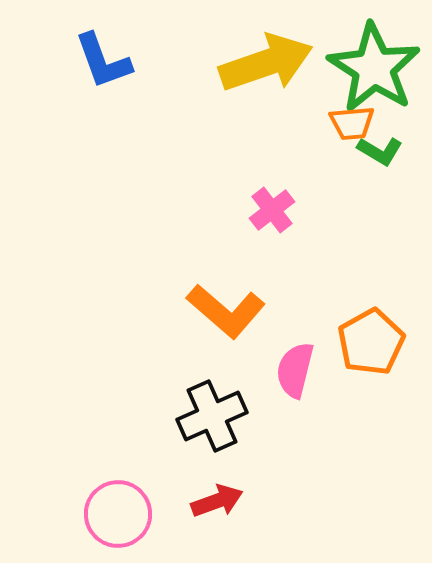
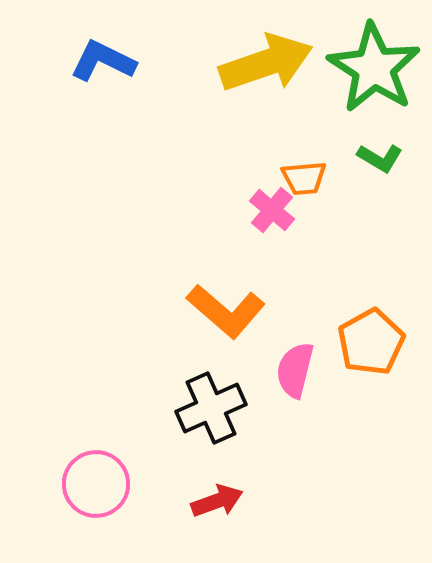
blue L-shape: rotated 136 degrees clockwise
orange trapezoid: moved 48 px left, 55 px down
green L-shape: moved 7 px down
pink cross: rotated 12 degrees counterclockwise
black cross: moved 1 px left, 8 px up
pink circle: moved 22 px left, 30 px up
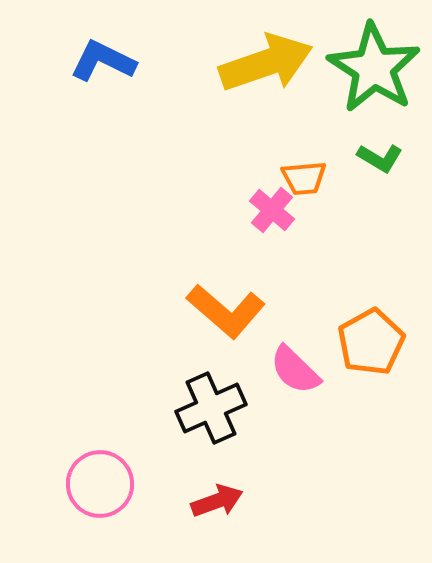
pink semicircle: rotated 60 degrees counterclockwise
pink circle: moved 4 px right
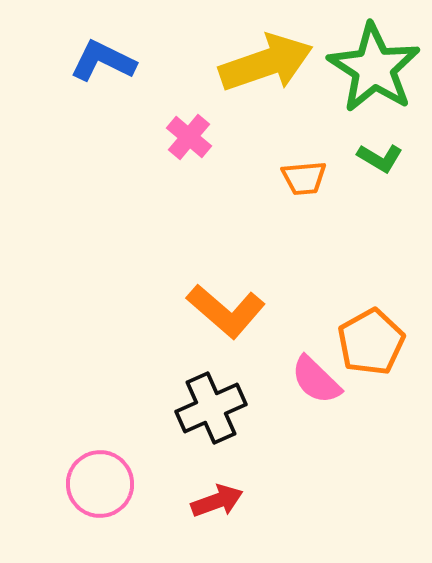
pink cross: moved 83 px left, 73 px up
pink semicircle: moved 21 px right, 10 px down
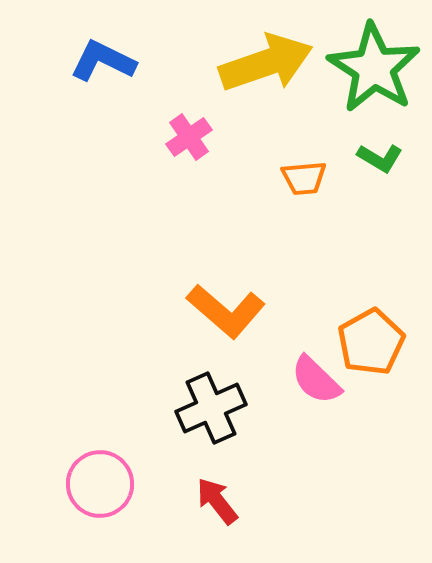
pink cross: rotated 15 degrees clockwise
red arrow: rotated 108 degrees counterclockwise
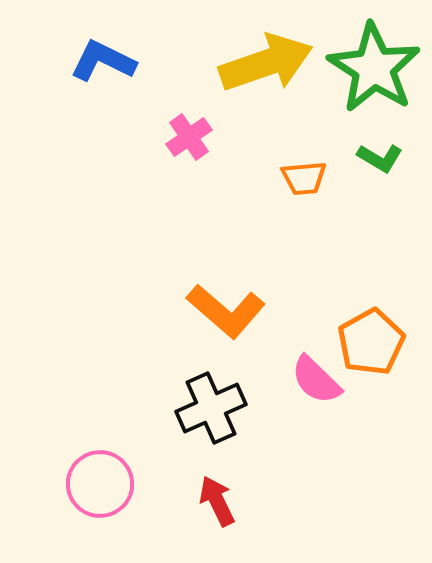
red arrow: rotated 12 degrees clockwise
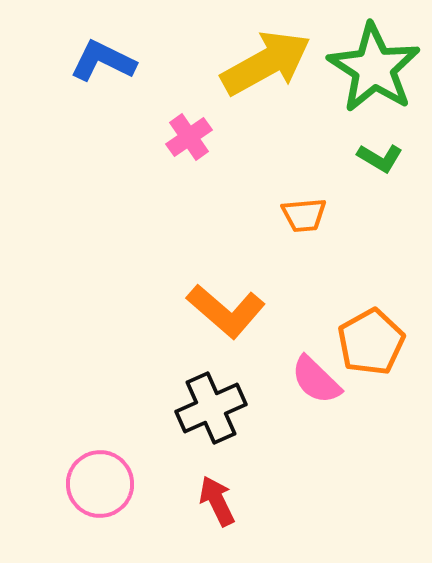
yellow arrow: rotated 10 degrees counterclockwise
orange trapezoid: moved 37 px down
